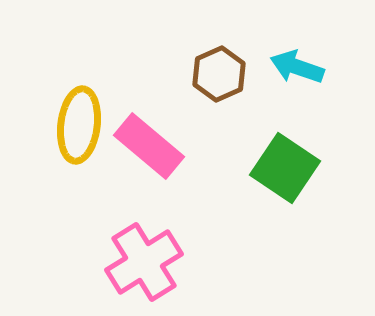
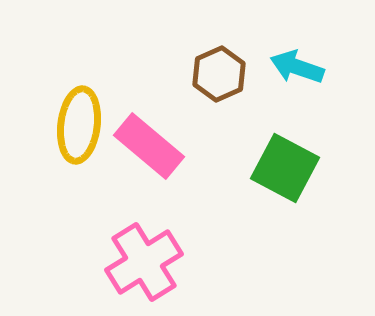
green square: rotated 6 degrees counterclockwise
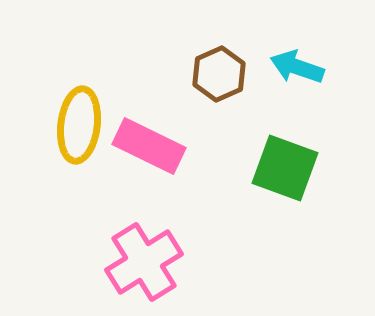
pink rectangle: rotated 14 degrees counterclockwise
green square: rotated 8 degrees counterclockwise
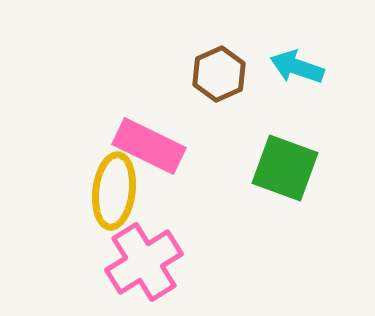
yellow ellipse: moved 35 px right, 66 px down
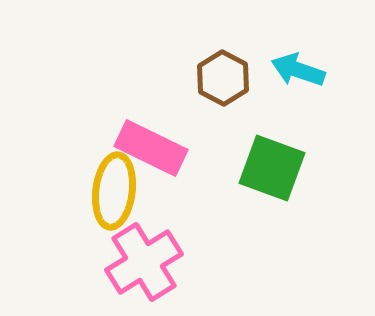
cyan arrow: moved 1 px right, 3 px down
brown hexagon: moved 4 px right, 4 px down; rotated 8 degrees counterclockwise
pink rectangle: moved 2 px right, 2 px down
green square: moved 13 px left
